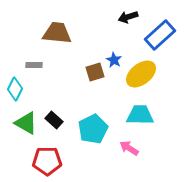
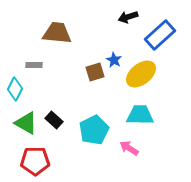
cyan pentagon: moved 1 px right, 1 px down
red pentagon: moved 12 px left
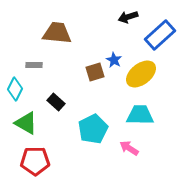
black rectangle: moved 2 px right, 18 px up
cyan pentagon: moved 1 px left, 1 px up
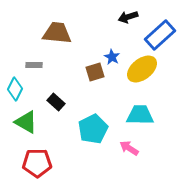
blue star: moved 2 px left, 3 px up
yellow ellipse: moved 1 px right, 5 px up
green triangle: moved 1 px up
red pentagon: moved 2 px right, 2 px down
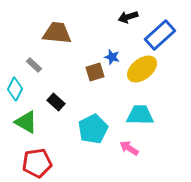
blue star: rotated 14 degrees counterclockwise
gray rectangle: rotated 42 degrees clockwise
red pentagon: rotated 8 degrees counterclockwise
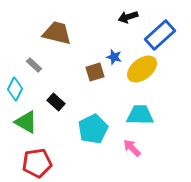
brown trapezoid: rotated 8 degrees clockwise
blue star: moved 2 px right
pink arrow: moved 3 px right; rotated 12 degrees clockwise
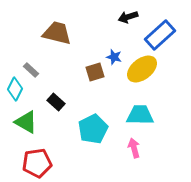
gray rectangle: moved 3 px left, 5 px down
pink arrow: moved 2 px right; rotated 30 degrees clockwise
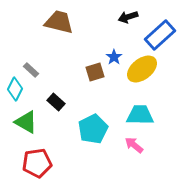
brown trapezoid: moved 2 px right, 11 px up
blue star: rotated 21 degrees clockwise
pink arrow: moved 3 px up; rotated 36 degrees counterclockwise
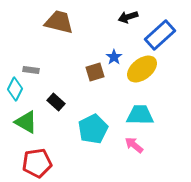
gray rectangle: rotated 35 degrees counterclockwise
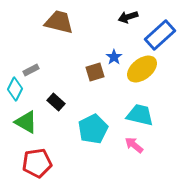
gray rectangle: rotated 35 degrees counterclockwise
cyan trapezoid: rotated 12 degrees clockwise
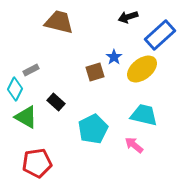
cyan trapezoid: moved 4 px right
green triangle: moved 5 px up
